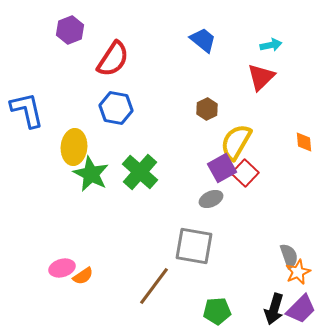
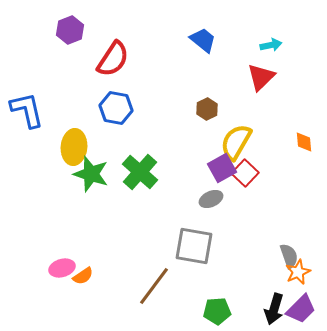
green star: rotated 9 degrees counterclockwise
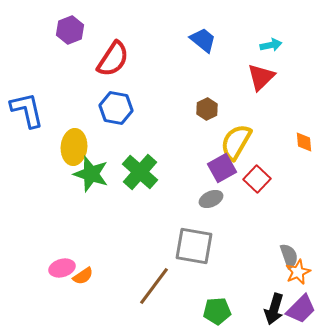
red square: moved 12 px right, 6 px down
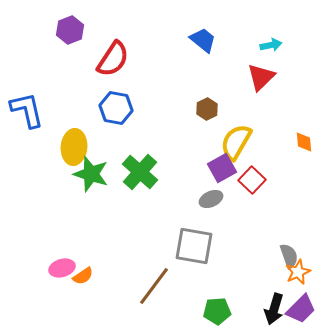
red square: moved 5 px left, 1 px down
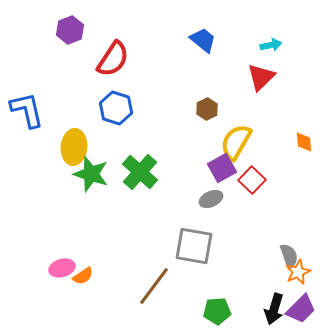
blue hexagon: rotated 8 degrees clockwise
